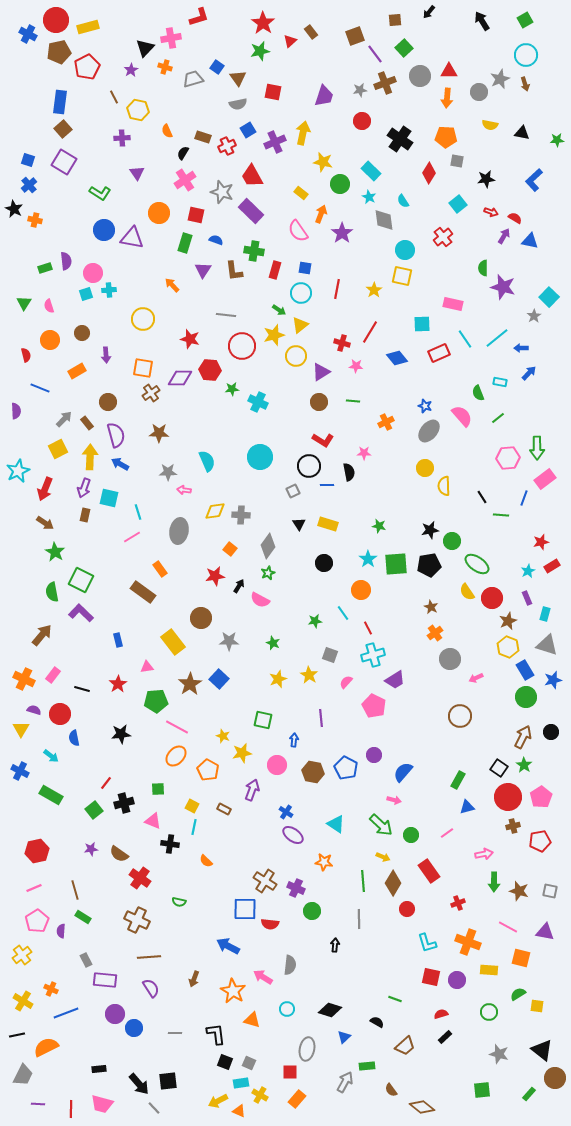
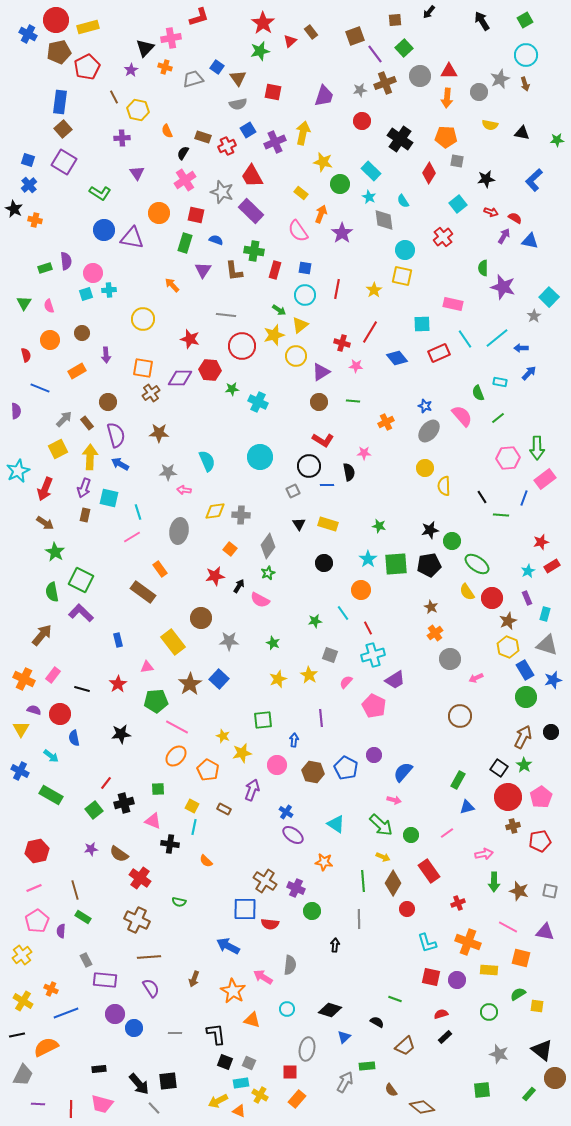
cyan circle at (301, 293): moved 4 px right, 2 px down
green square at (263, 720): rotated 18 degrees counterclockwise
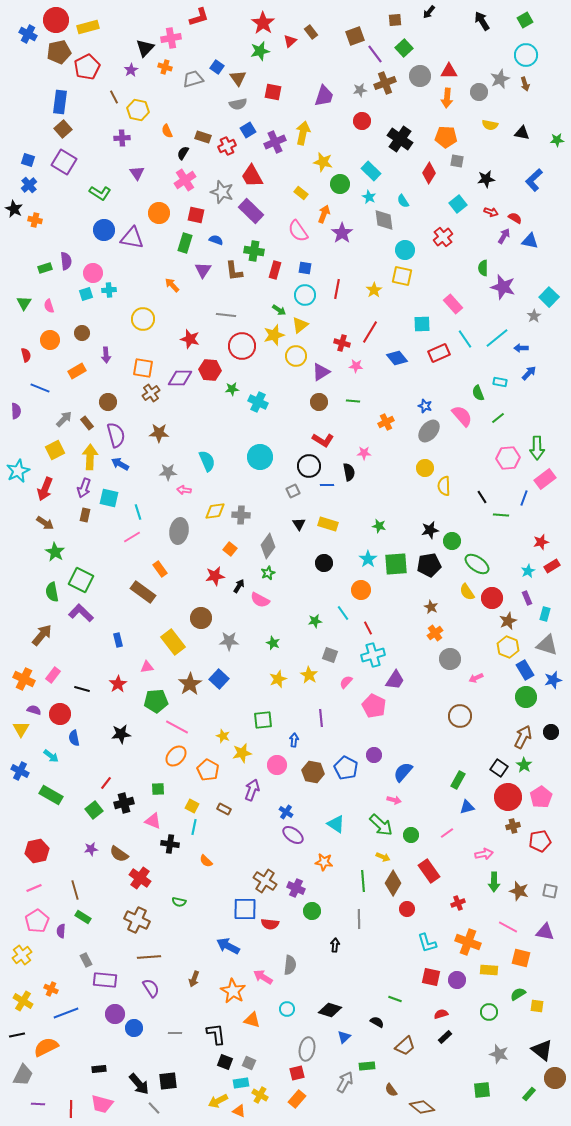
orange arrow at (321, 214): moved 3 px right
pink rectangle at (453, 304): rotated 36 degrees clockwise
yellow square at (58, 449): moved 3 px left, 1 px down
purple trapezoid at (395, 680): rotated 25 degrees counterclockwise
red square at (290, 1072): moved 7 px right, 1 px down; rotated 14 degrees counterclockwise
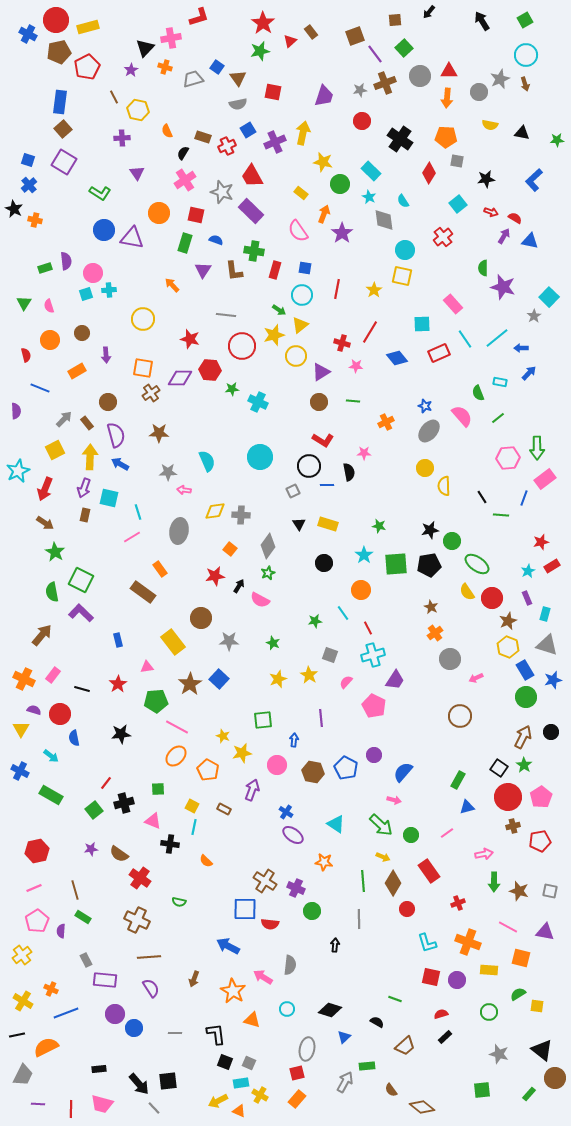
cyan circle at (305, 295): moved 3 px left
cyan star at (368, 559): moved 4 px left, 4 px up
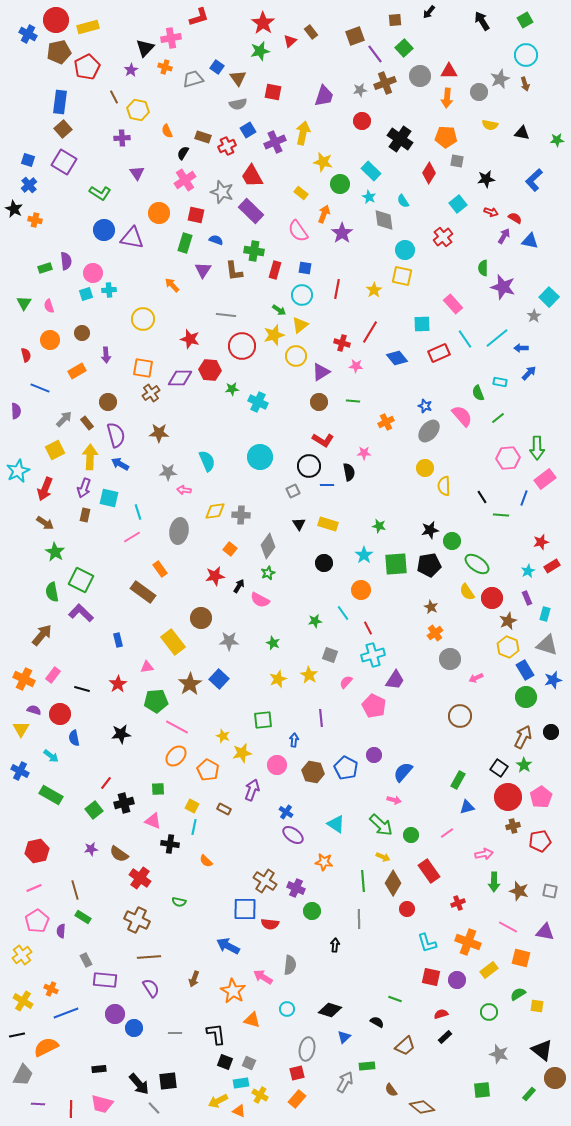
yellow rectangle at (489, 970): rotated 42 degrees counterclockwise
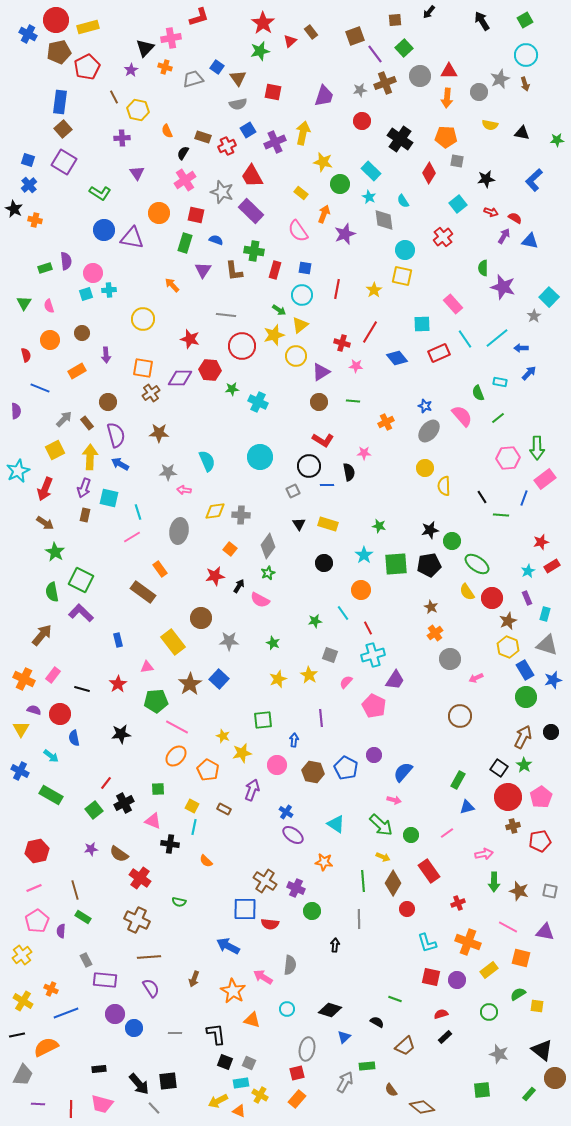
purple star at (342, 233): moved 3 px right, 1 px down; rotated 15 degrees clockwise
black cross at (124, 803): rotated 12 degrees counterclockwise
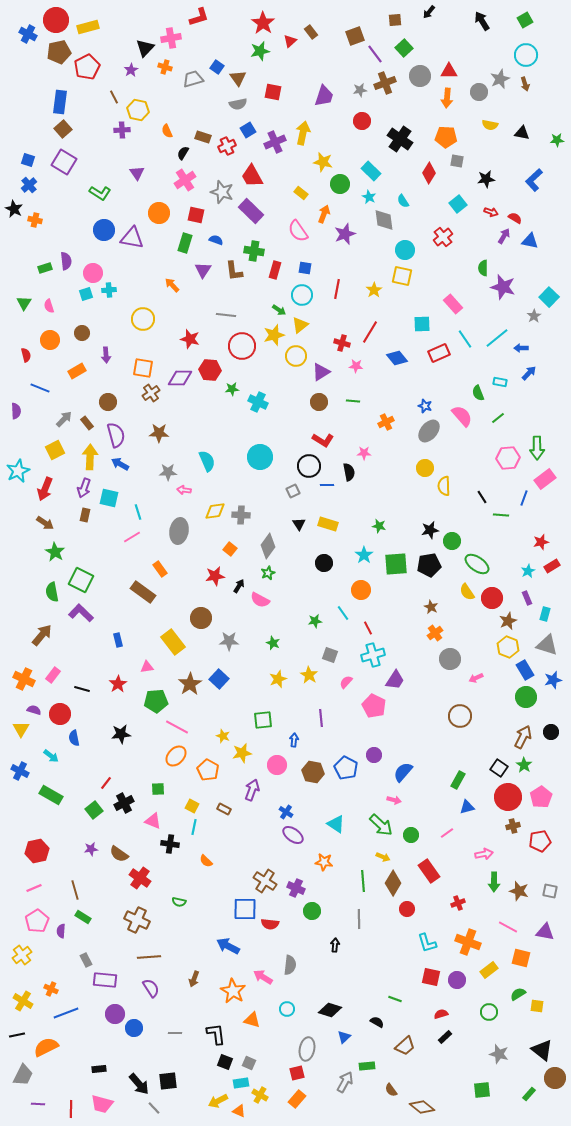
purple cross at (122, 138): moved 8 px up
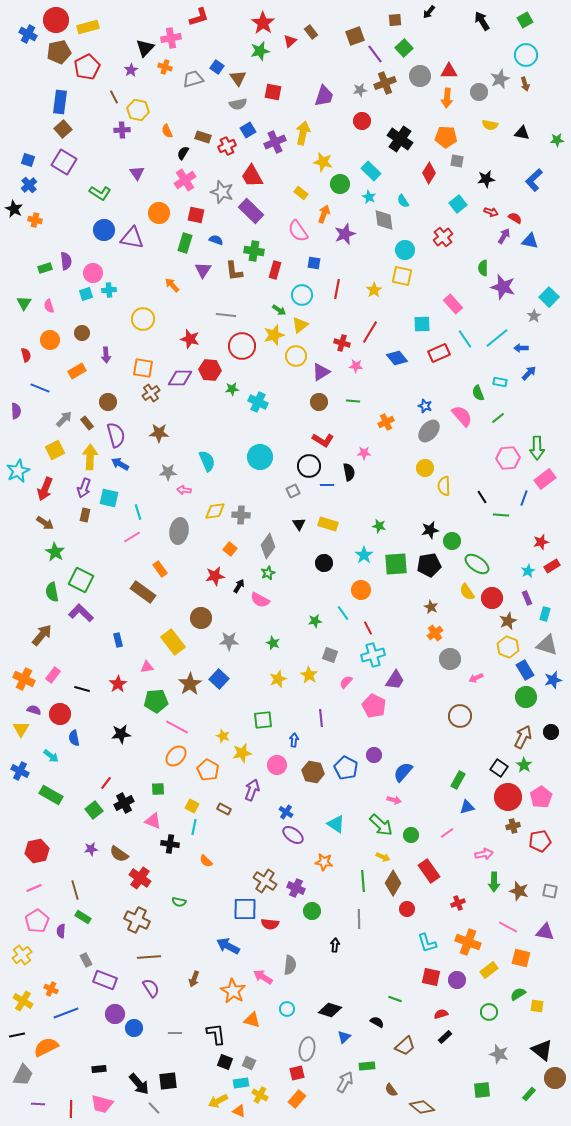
blue square at (305, 268): moved 9 px right, 5 px up
purple rectangle at (105, 980): rotated 15 degrees clockwise
